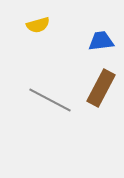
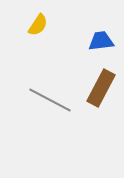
yellow semicircle: rotated 40 degrees counterclockwise
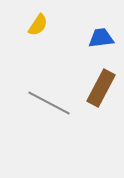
blue trapezoid: moved 3 px up
gray line: moved 1 px left, 3 px down
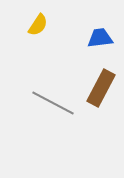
blue trapezoid: moved 1 px left
gray line: moved 4 px right
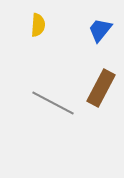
yellow semicircle: rotated 30 degrees counterclockwise
blue trapezoid: moved 8 px up; rotated 44 degrees counterclockwise
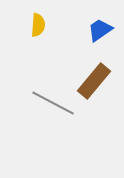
blue trapezoid: rotated 16 degrees clockwise
brown rectangle: moved 7 px left, 7 px up; rotated 12 degrees clockwise
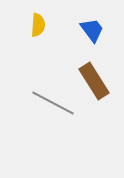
blue trapezoid: moved 8 px left; rotated 88 degrees clockwise
brown rectangle: rotated 72 degrees counterclockwise
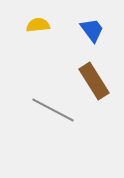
yellow semicircle: rotated 100 degrees counterclockwise
gray line: moved 7 px down
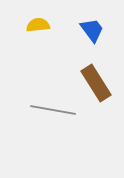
brown rectangle: moved 2 px right, 2 px down
gray line: rotated 18 degrees counterclockwise
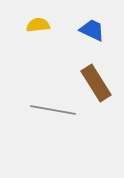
blue trapezoid: rotated 28 degrees counterclockwise
